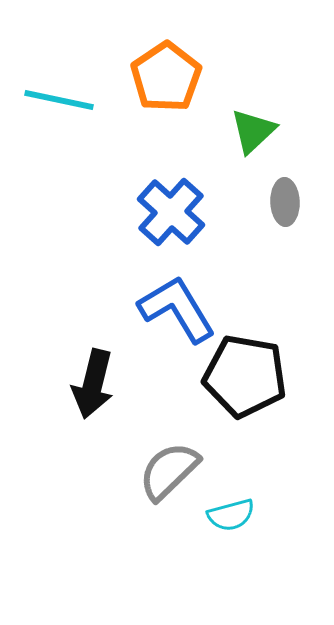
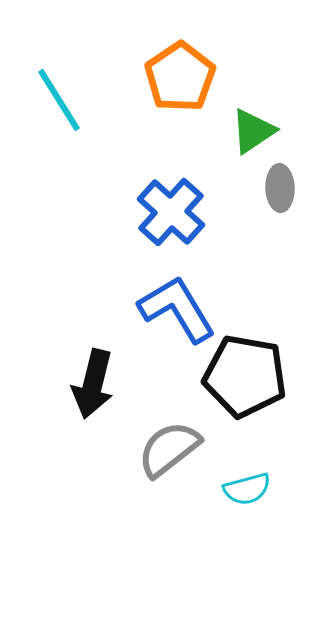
orange pentagon: moved 14 px right
cyan line: rotated 46 degrees clockwise
green triangle: rotated 9 degrees clockwise
gray ellipse: moved 5 px left, 14 px up
gray semicircle: moved 22 px up; rotated 6 degrees clockwise
cyan semicircle: moved 16 px right, 26 px up
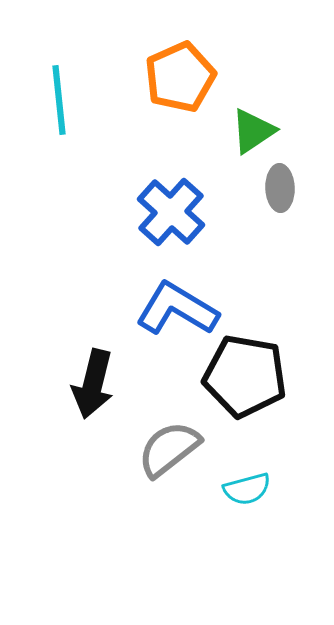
orange pentagon: rotated 10 degrees clockwise
cyan line: rotated 26 degrees clockwise
blue L-shape: rotated 28 degrees counterclockwise
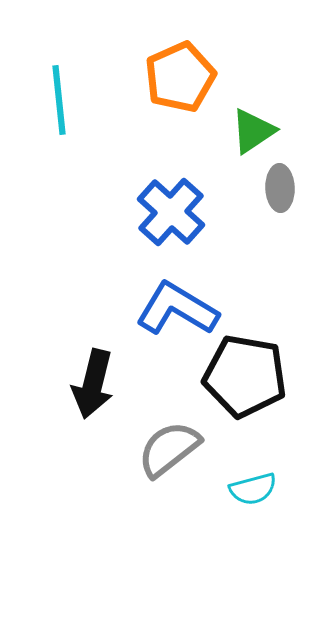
cyan semicircle: moved 6 px right
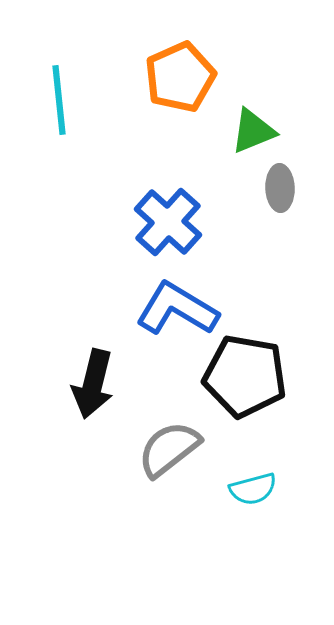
green triangle: rotated 12 degrees clockwise
blue cross: moved 3 px left, 10 px down
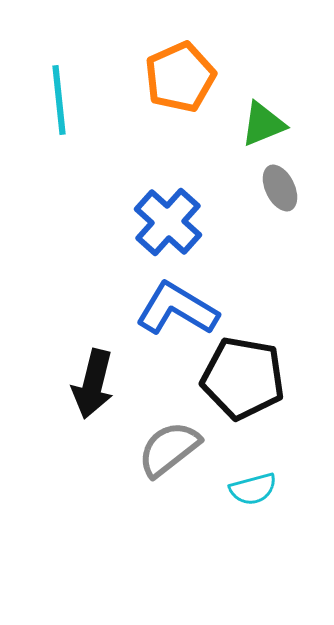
green triangle: moved 10 px right, 7 px up
gray ellipse: rotated 24 degrees counterclockwise
black pentagon: moved 2 px left, 2 px down
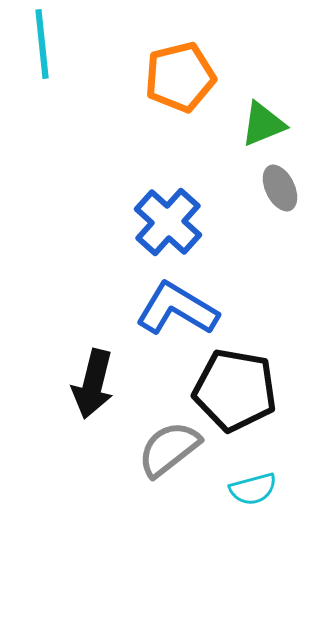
orange pentagon: rotated 10 degrees clockwise
cyan line: moved 17 px left, 56 px up
black pentagon: moved 8 px left, 12 px down
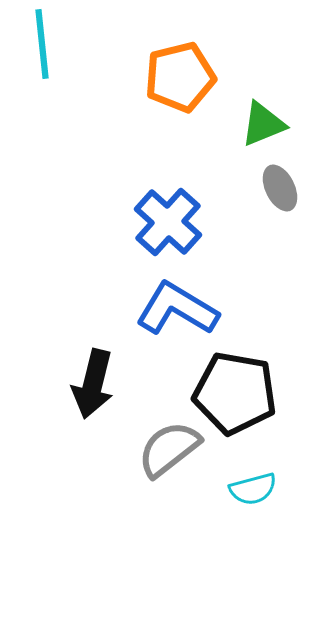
black pentagon: moved 3 px down
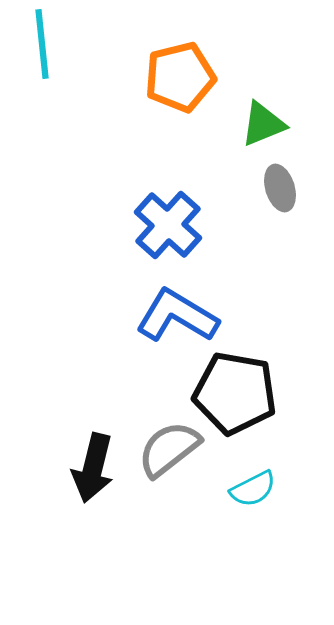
gray ellipse: rotated 9 degrees clockwise
blue cross: moved 3 px down
blue L-shape: moved 7 px down
black arrow: moved 84 px down
cyan semicircle: rotated 12 degrees counterclockwise
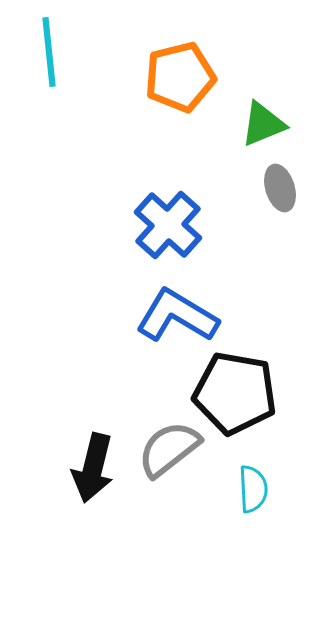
cyan line: moved 7 px right, 8 px down
cyan semicircle: rotated 66 degrees counterclockwise
